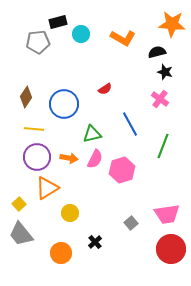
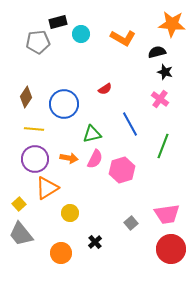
purple circle: moved 2 px left, 2 px down
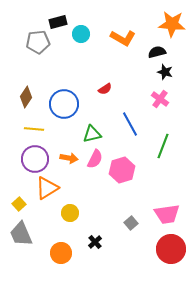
gray trapezoid: rotated 16 degrees clockwise
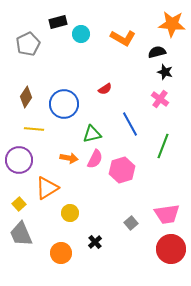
gray pentagon: moved 10 px left, 2 px down; rotated 20 degrees counterclockwise
purple circle: moved 16 px left, 1 px down
